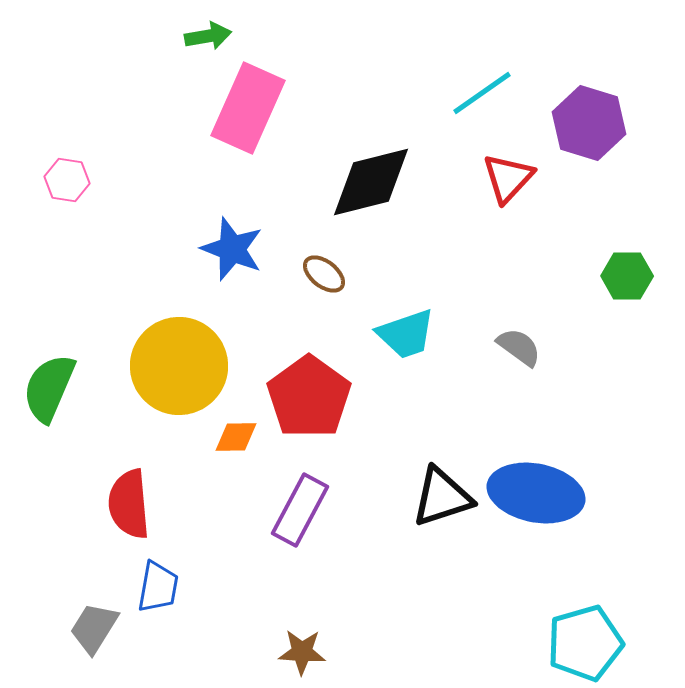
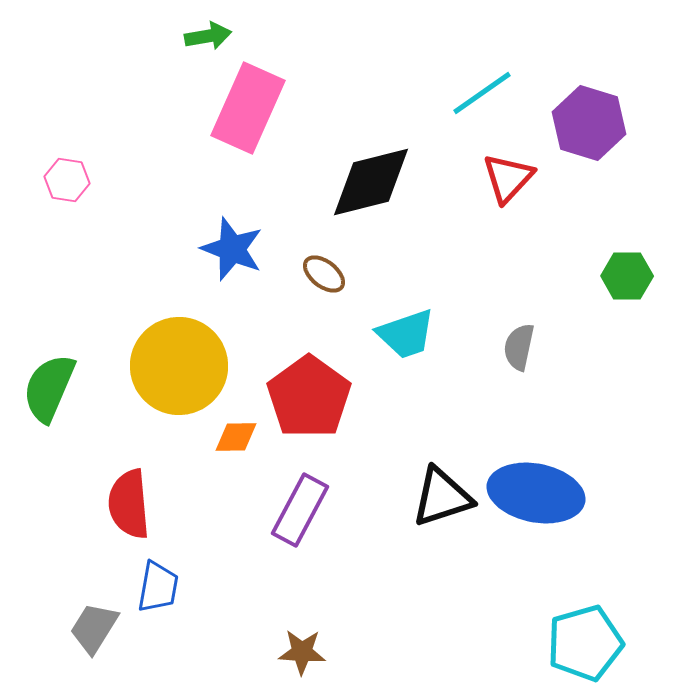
gray semicircle: rotated 114 degrees counterclockwise
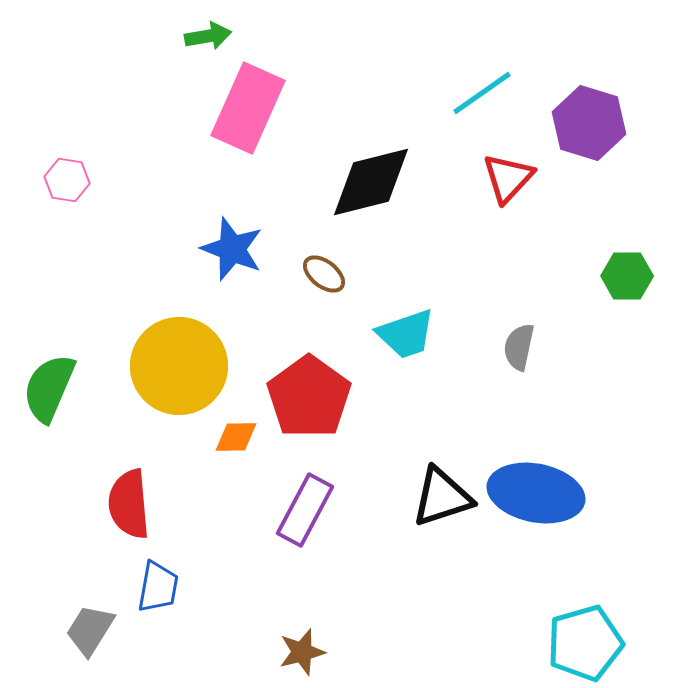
purple rectangle: moved 5 px right
gray trapezoid: moved 4 px left, 2 px down
brown star: rotated 18 degrees counterclockwise
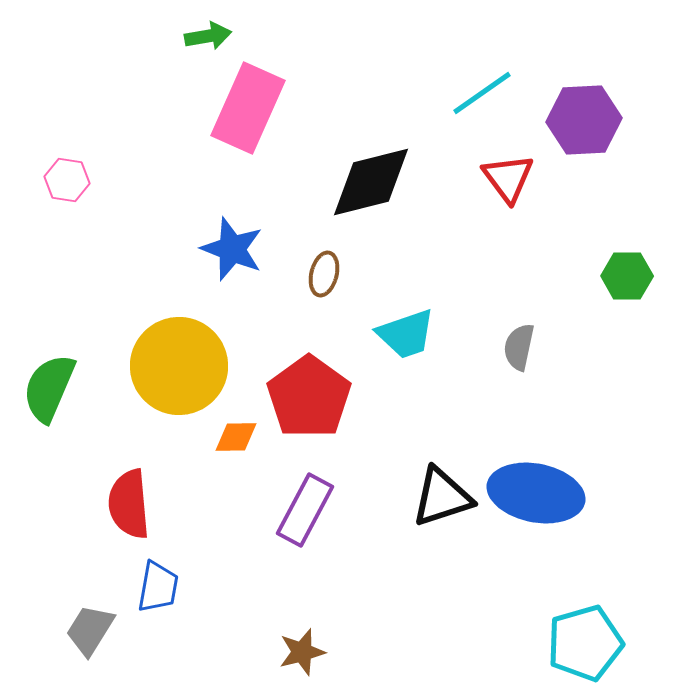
purple hexagon: moved 5 px left, 3 px up; rotated 20 degrees counterclockwise
red triangle: rotated 20 degrees counterclockwise
brown ellipse: rotated 66 degrees clockwise
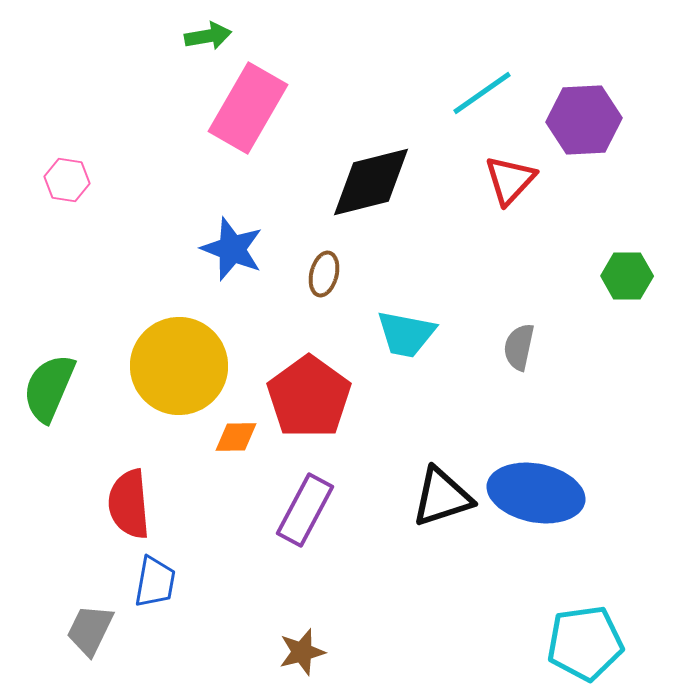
pink rectangle: rotated 6 degrees clockwise
red triangle: moved 2 px right, 2 px down; rotated 20 degrees clockwise
cyan trapezoid: rotated 30 degrees clockwise
blue trapezoid: moved 3 px left, 5 px up
gray trapezoid: rotated 6 degrees counterclockwise
cyan pentagon: rotated 8 degrees clockwise
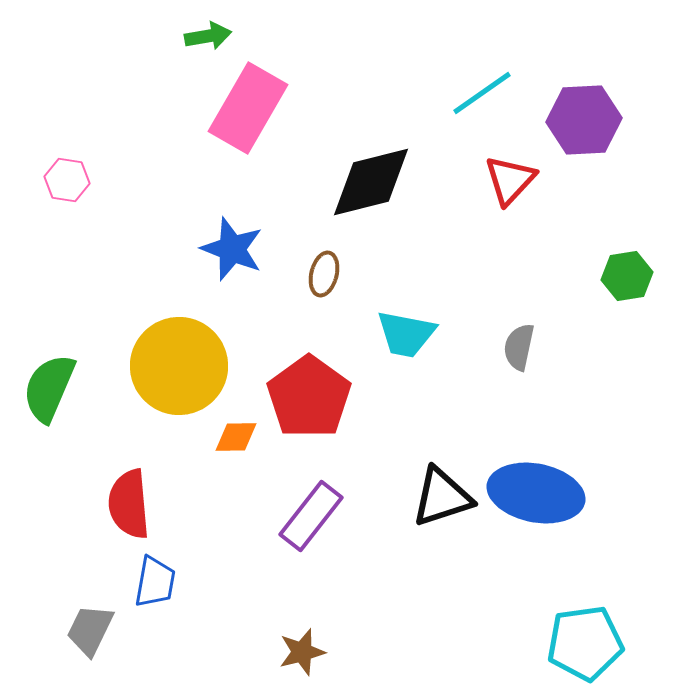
green hexagon: rotated 9 degrees counterclockwise
purple rectangle: moved 6 px right, 6 px down; rotated 10 degrees clockwise
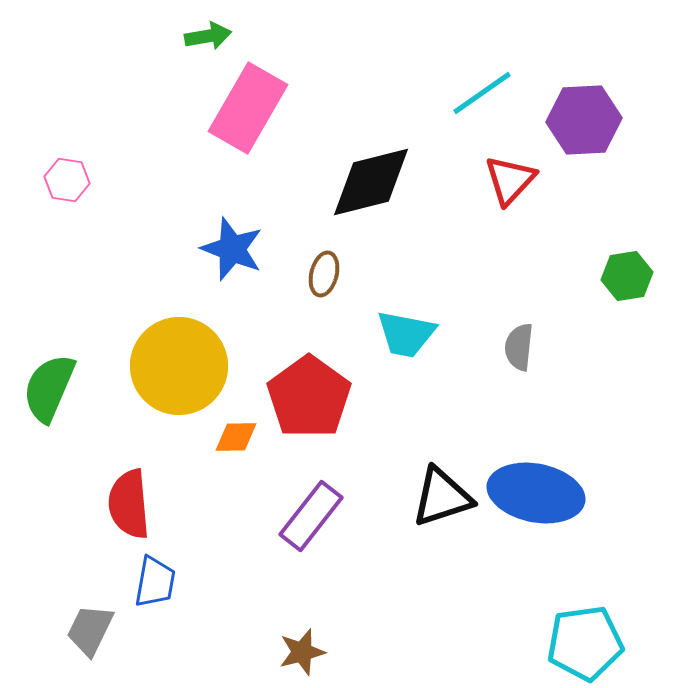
gray semicircle: rotated 6 degrees counterclockwise
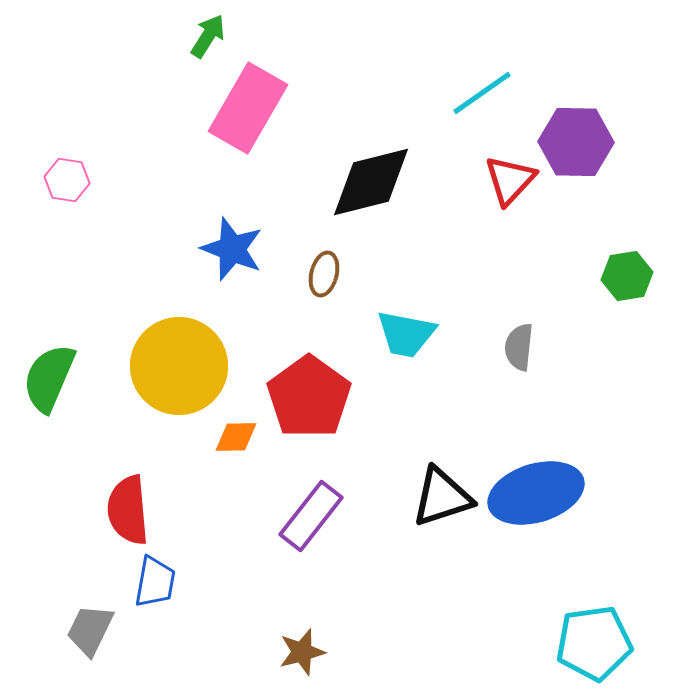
green arrow: rotated 48 degrees counterclockwise
purple hexagon: moved 8 px left, 22 px down; rotated 4 degrees clockwise
green semicircle: moved 10 px up
blue ellipse: rotated 28 degrees counterclockwise
red semicircle: moved 1 px left, 6 px down
cyan pentagon: moved 9 px right
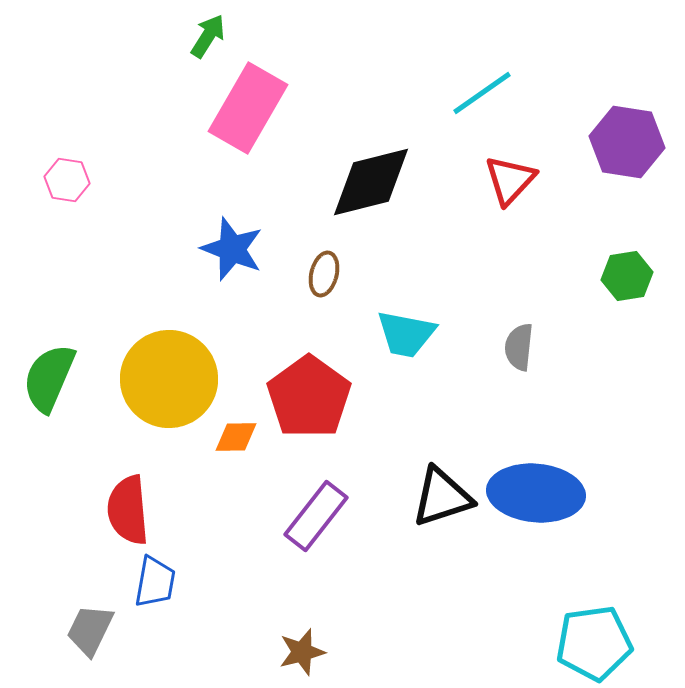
purple hexagon: moved 51 px right; rotated 8 degrees clockwise
yellow circle: moved 10 px left, 13 px down
blue ellipse: rotated 22 degrees clockwise
purple rectangle: moved 5 px right
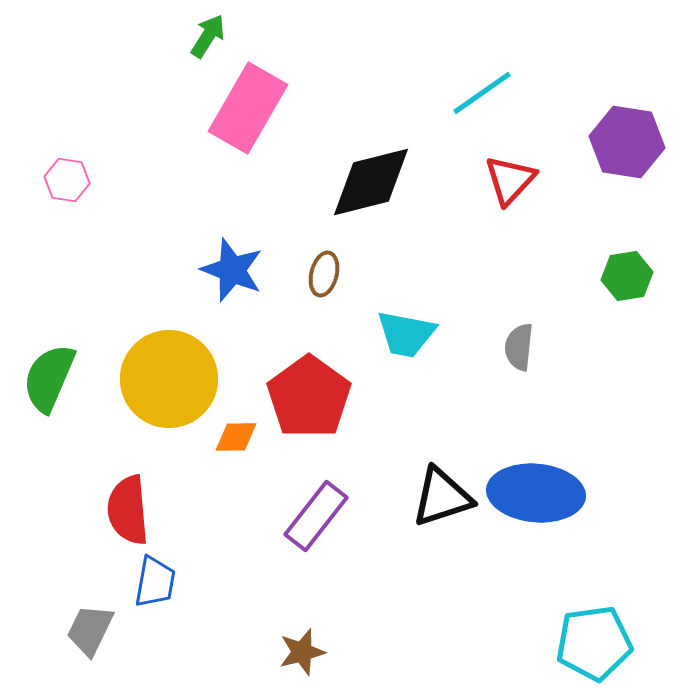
blue star: moved 21 px down
